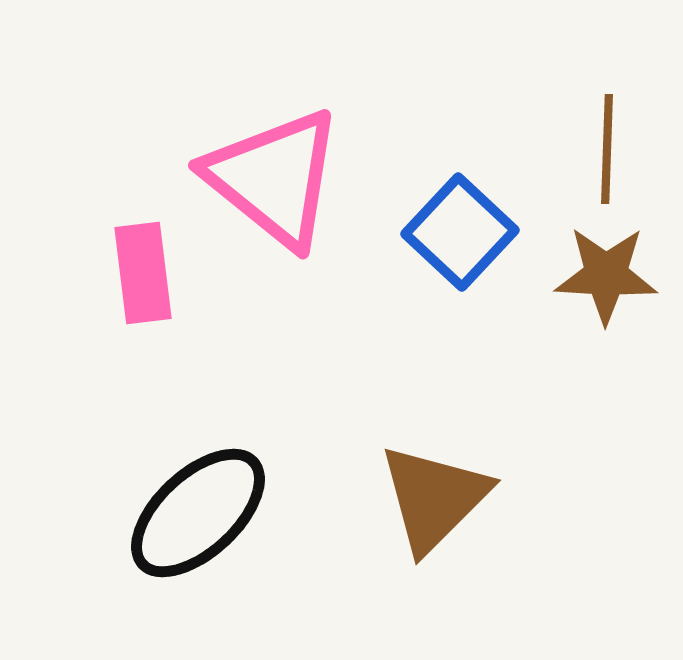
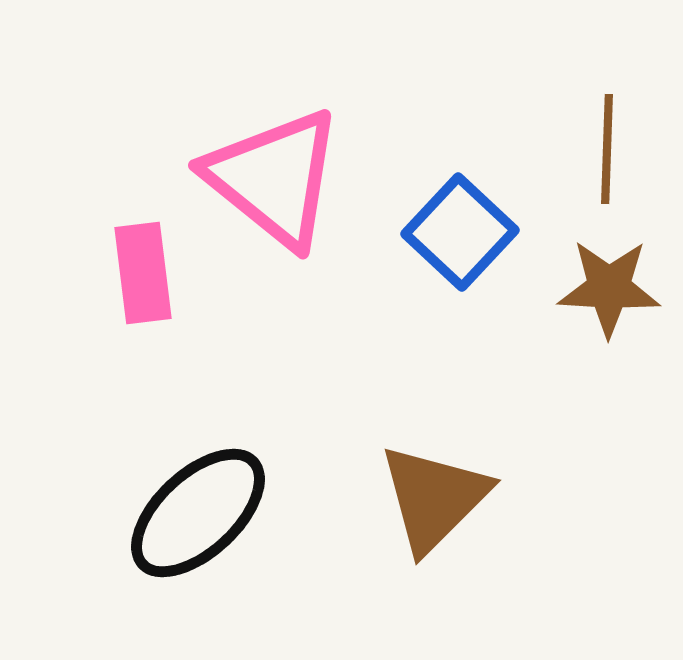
brown star: moved 3 px right, 13 px down
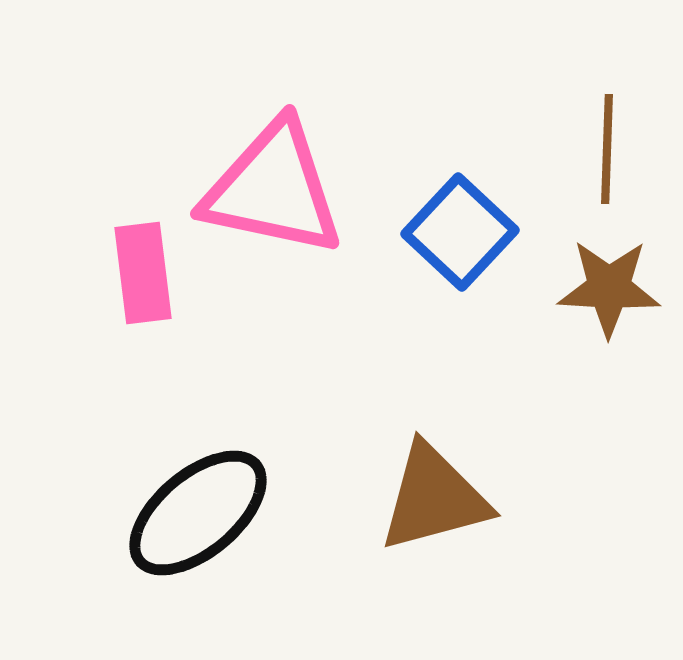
pink triangle: moved 1 px left, 11 px down; rotated 27 degrees counterclockwise
brown triangle: rotated 30 degrees clockwise
black ellipse: rotated 3 degrees clockwise
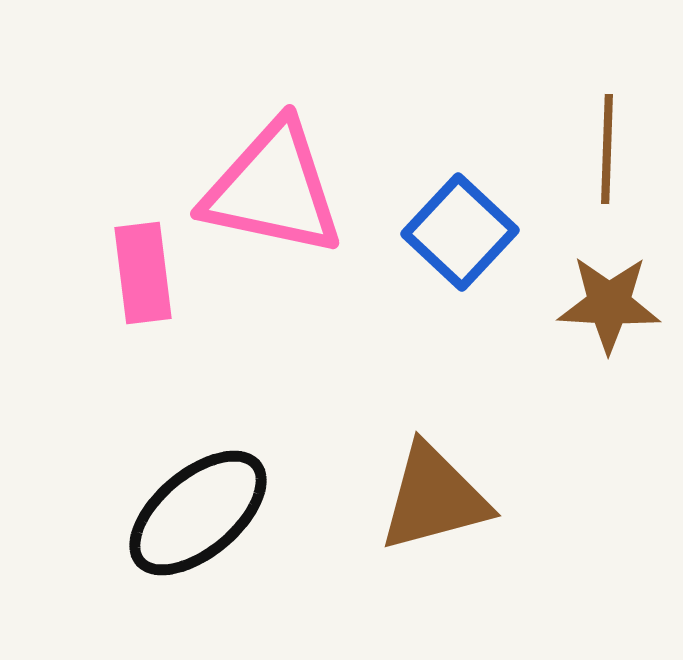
brown star: moved 16 px down
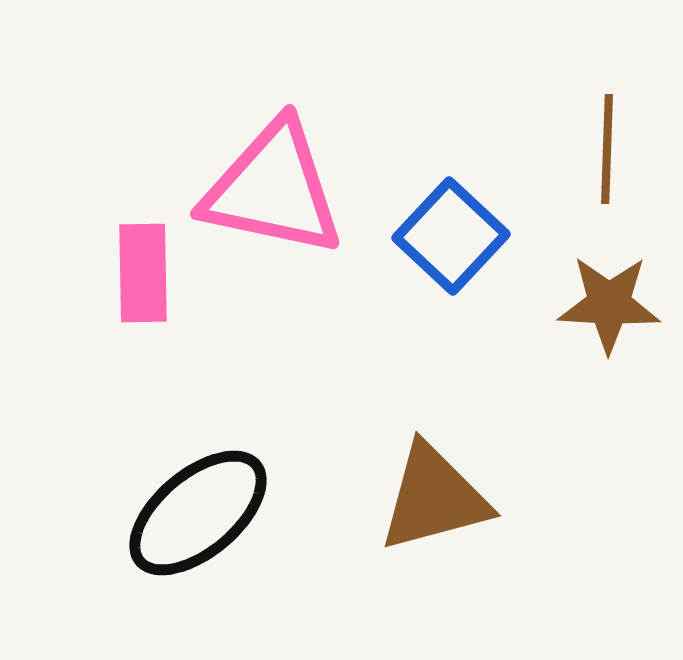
blue square: moved 9 px left, 4 px down
pink rectangle: rotated 6 degrees clockwise
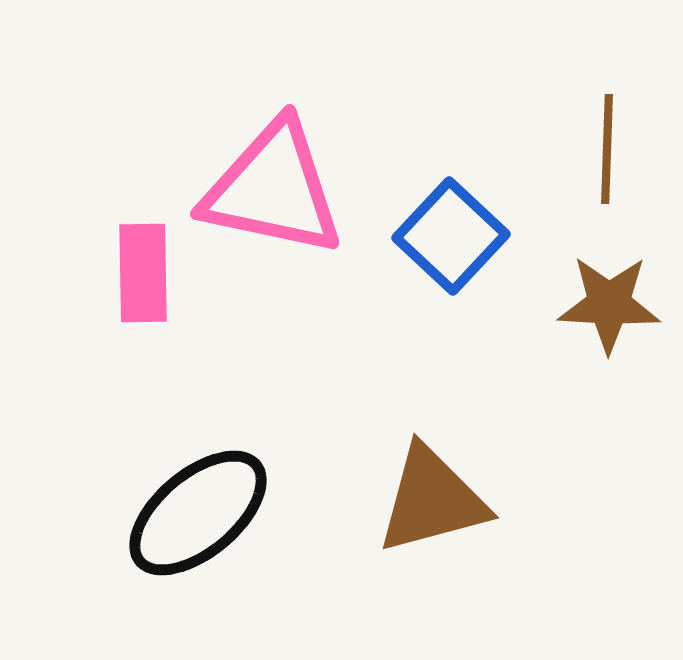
brown triangle: moved 2 px left, 2 px down
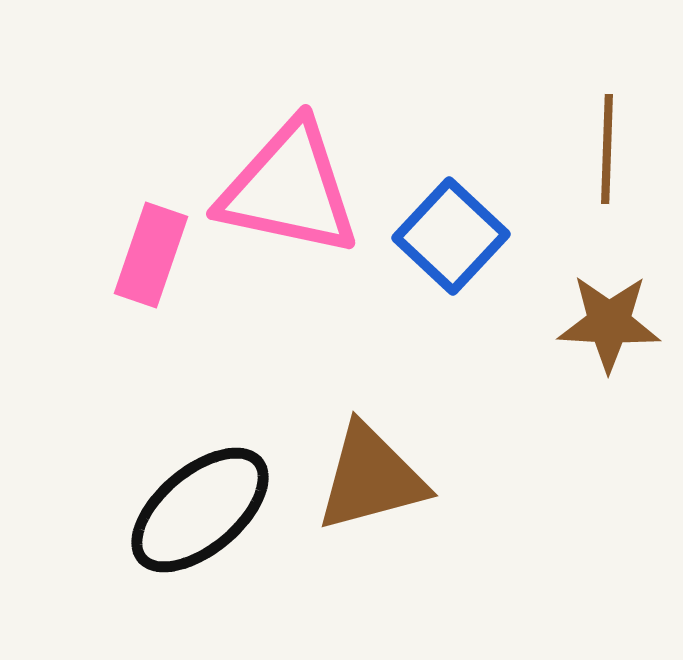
pink triangle: moved 16 px right
pink rectangle: moved 8 px right, 18 px up; rotated 20 degrees clockwise
brown star: moved 19 px down
brown triangle: moved 61 px left, 22 px up
black ellipse: moved 2 px right, 3 px up
